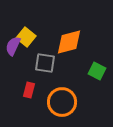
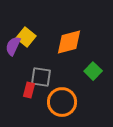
gray square: moved 4 px left, 14 px down
green square: moved 4 px left; rotated 18 degrees clockwise
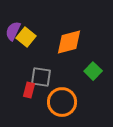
purple semicircle: moved 15 px up
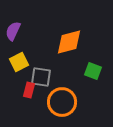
yellow square: moved 7 px left, 25 px down; rotated 24 degrees clockwise
green square: rotated 24 degrees counterclockwise
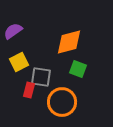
purple semicircle: rotated 30 degrees clockwise
green square: moved 15 px left, 2 px up
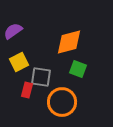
red rectangle: moved 2 px left
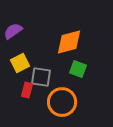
yellow square: moved 1 px right, 1 px down
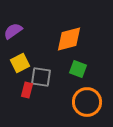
orange diamond: moved 3 px up
orange circle: moved 25 px right
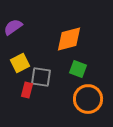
purple semicircle: moved 4 px up
orange circle: moved 1 px right, 3 px up
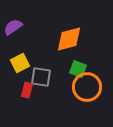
orange circle: moved 1 px left, 12 px up
